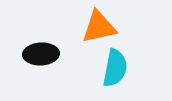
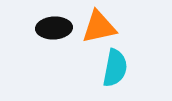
black ellipse: moved 13 px right, 26 px up
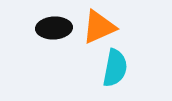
orange triangle: rotated 12 degrees counterclockwise
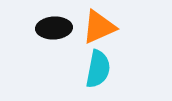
cyan semicircle: moved 17 px left, 1 px down
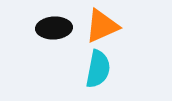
orange triangle: moved 3 px right, 1 px up
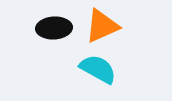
cyan semicircle: rotated 72 degrees counterclockwise
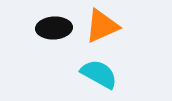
cyan semicircle: moved 1 px right, 5 px down
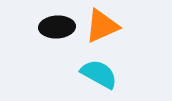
black ellipse: moved 3 px right, 1 px up
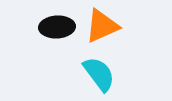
cyan semicircle: rotated 24 degrees clockwise
